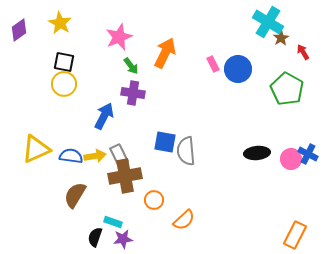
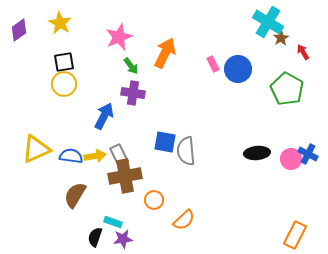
black square: rotated 20 degrees counterclockwise
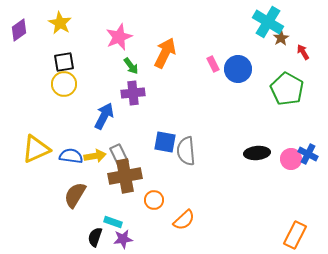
purple cross: rotated 15 degrees counterclockwise
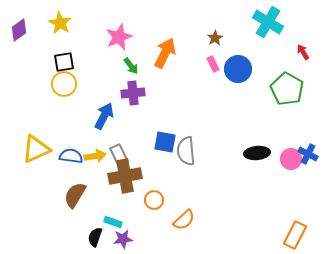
brown star: moved 66 px left
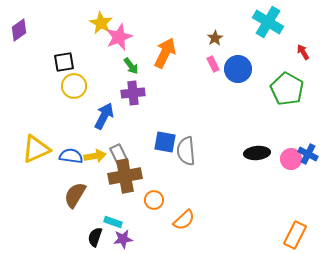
yellow star: moved 41 px right
yellow circle: moved 10 px right, 2 px down
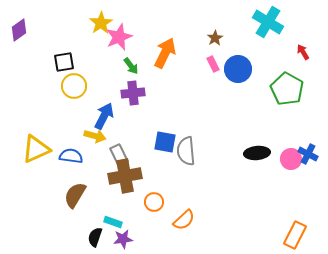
yellow star: rotated 10 degrees clockwise
yellow arrow: moved 20 px up; rotated 25 degrees clockwise
orange circle: moved 2 px down
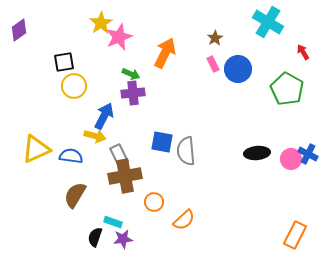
green arrow: moved 8 px down; rotated 30 degrees counterclockwise
blue square: moved 3 px left
